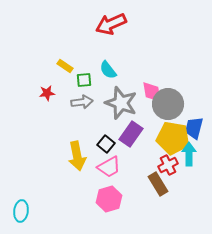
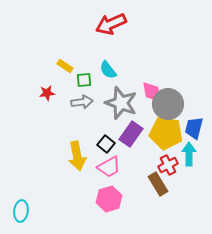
yellow pentagon: moved 7 px left, 5 px up
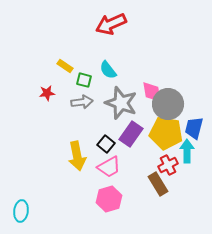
green square: rotated 21 degrees clockwise
cyan arrow: moved 2 px left, 3 px up
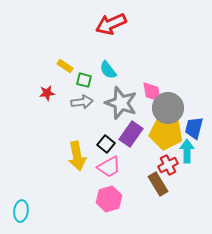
gray circle: moved 4 px down
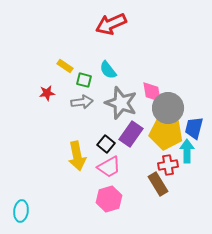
red cross: rotated 18 degrees clockwise
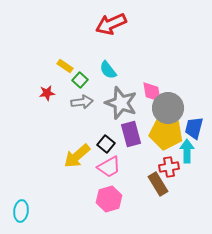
green square: moved 4 px left; rotated 28 degrees clockwise
purple rectangle: rotated 50 degrees counterclockwise
yellow arrow: rotated 60 degrees clockwise
red cross: moved 1 px right, 2 px down
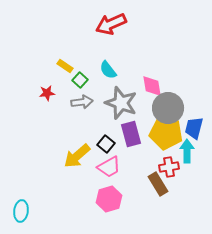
pink diamond: moved 6 px up
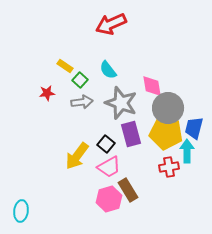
yellow arrow: rotated 12 degrees counterclockwise
brown rectangle: moved 30 px left, 6 px down
